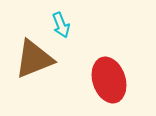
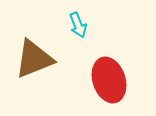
cyan arrow: moved 17 px right
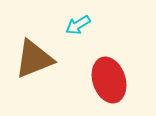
cyan arrow: rotated 80 degrees clockwise
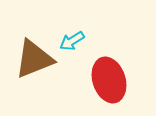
cyan arrow: moved 6 px left, 16 px down
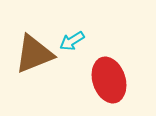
brown triangle: moved 5 px up
